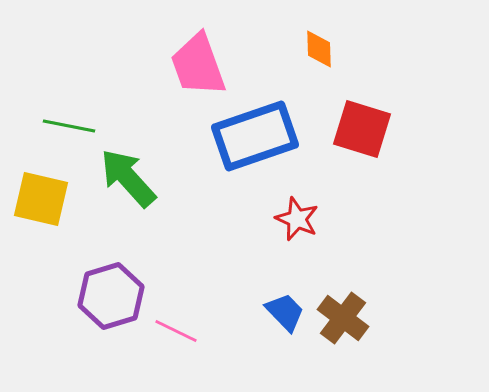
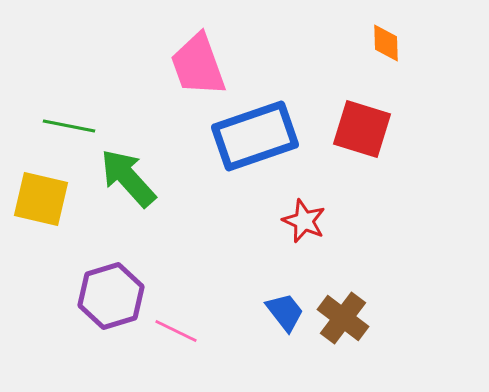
orange diamond: moved 67 px right, 6 px up
red star: moved 7 px right, 2 px down
blue trapezoid: rotated 6 degrees clockwise
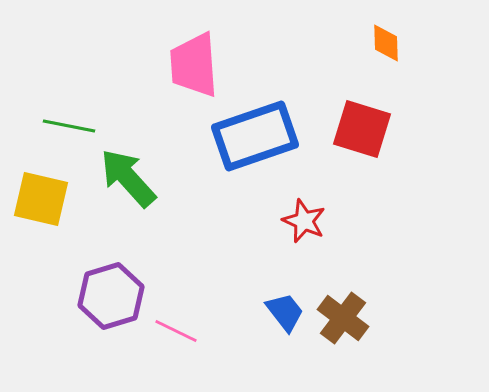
pink trapezoid: moved 4 px left; rotated 16 degrees clockwise
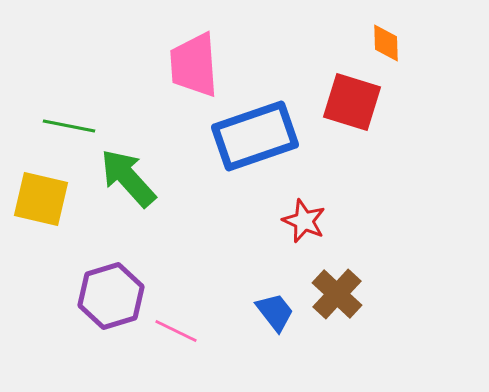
red square: moved 10 px left, 27 px up
blue trapezoid: moved 10 px left
brown cross: moved 6 px left, 24 px up; rotated 6 degrees clockwise
